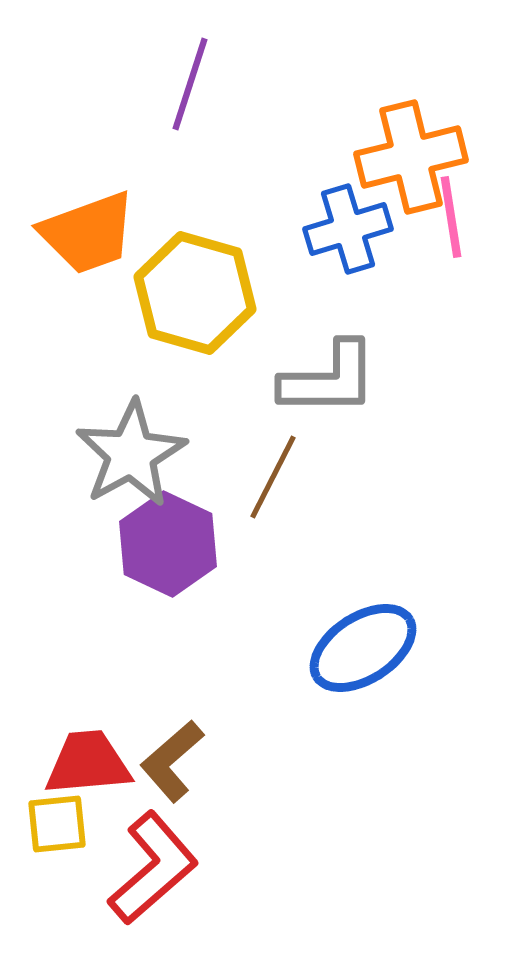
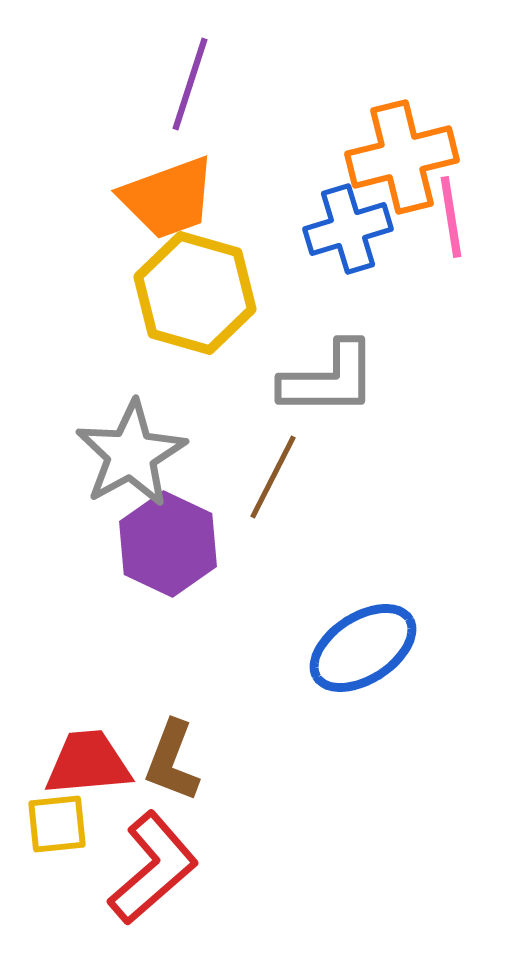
orange cross: moved 9 px left
orange trapezoid: moved 80 px right, 35 px up
brown L-shape: rotated 28 degrees counterclockwise
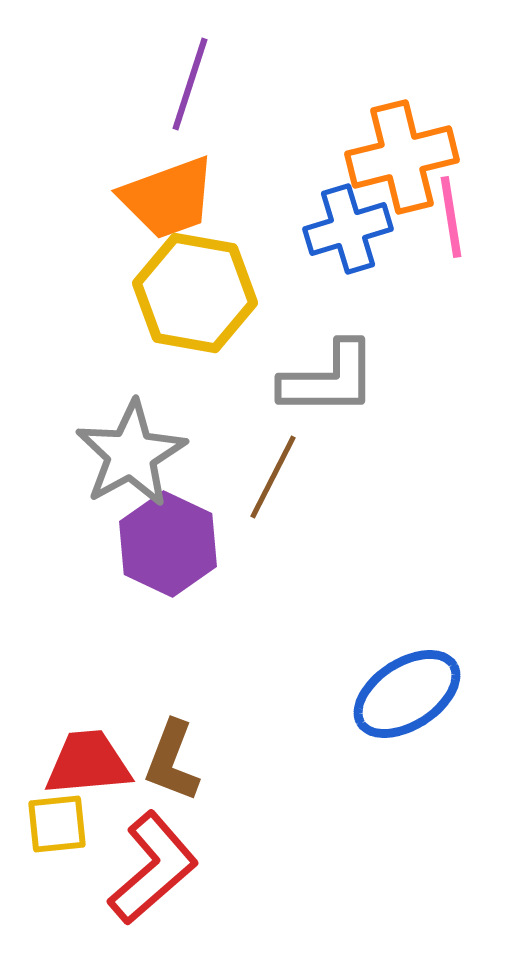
yellow hexagon: rotated 6 degrees counterclockwise
blue ellipse: moved 44 px right, 46 px down
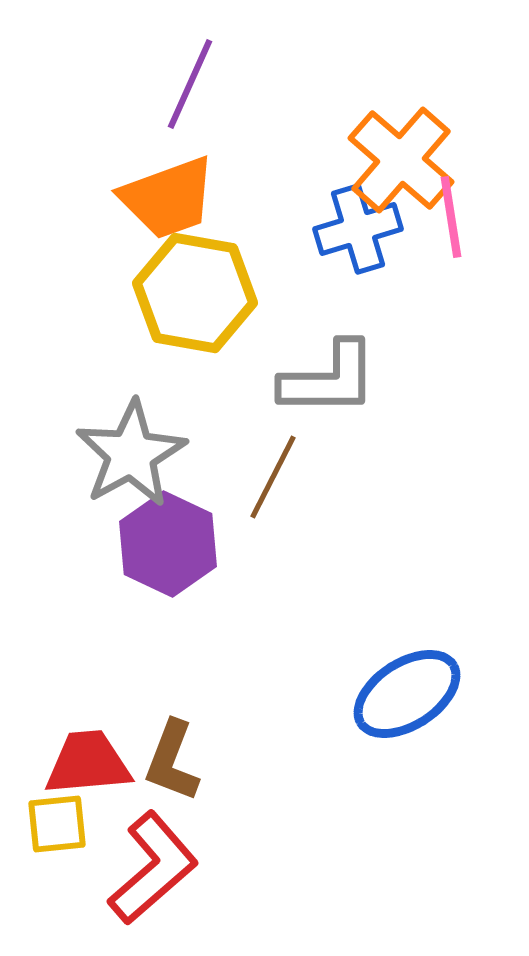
purple line: rotated 6 degrees clockwise
orange cross: moved 1 px left, 3 px down; rotated 35 degrees counterclockwise
blue cross: moved 10 px right
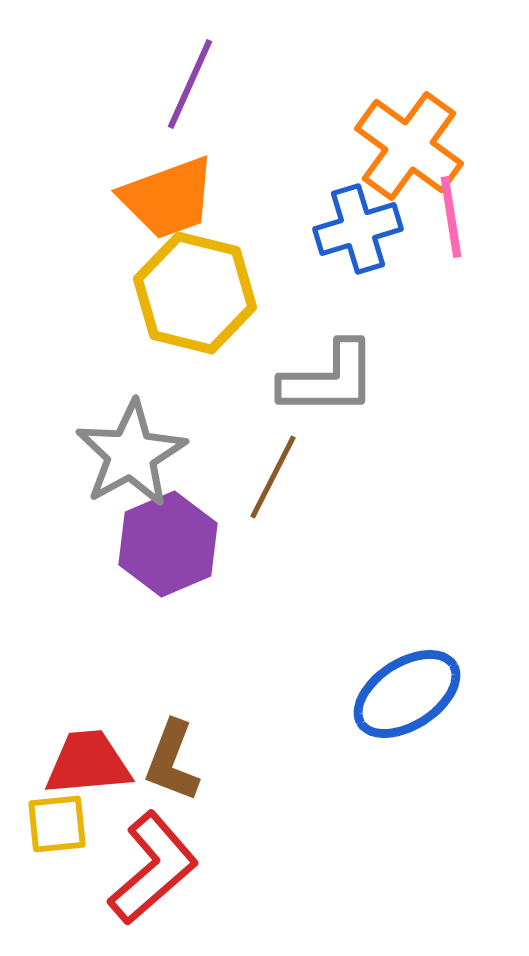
orange cross: moved 8 px right, 14 px up; rotated 5 degrees counterclockwise
yellow hexagon: rotated 4 degrees clockwise
purple hexagon: rotated 12 degrees clockwise
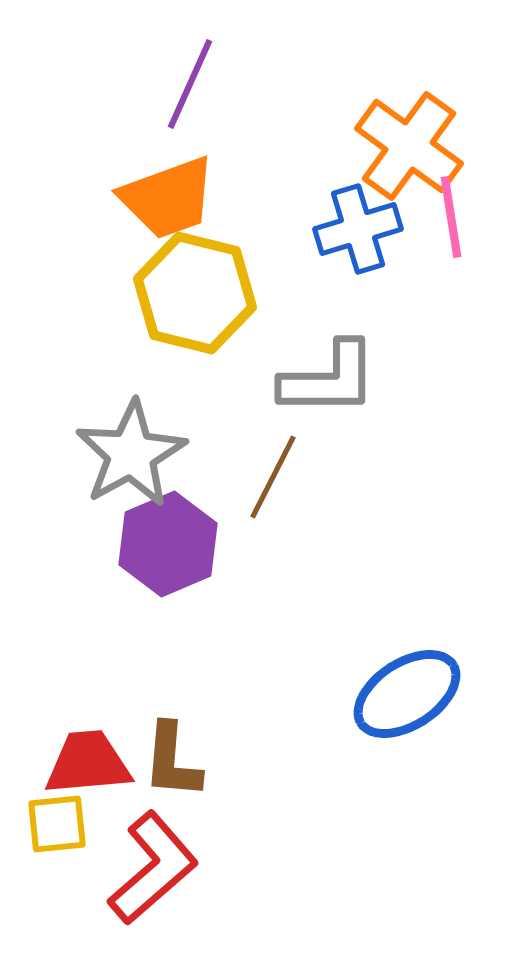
brown L-shape: rotated 16 degrees counterclockwise
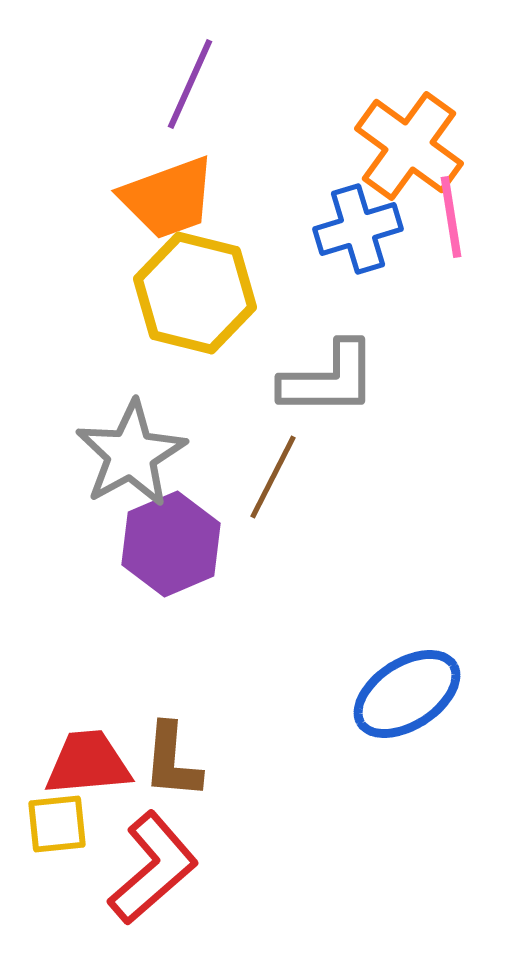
purple hexagon: moved 3 px right
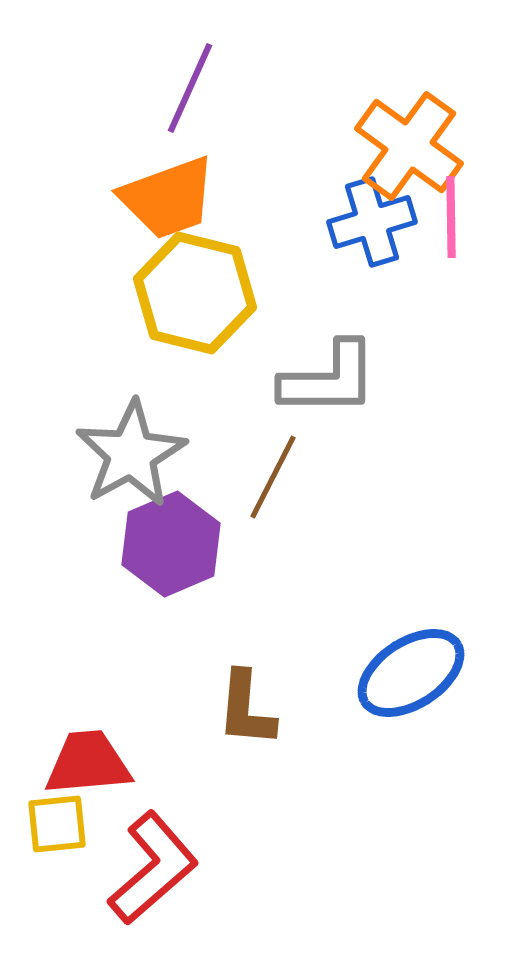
purple line: moved 4 px down
pink line: rotated 8 degrees clockwise
blue cross: moved 14 px right, 7 px up
blue ellipse: moved 4 px right, 21 px up
brown L-shape: moved 74 px right, 52 px up
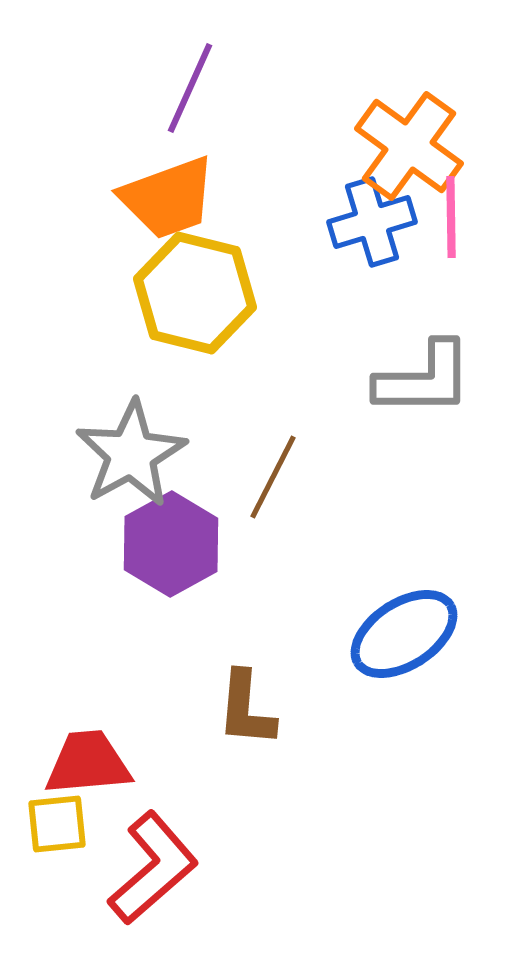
gray L-shape: moved 95 px right
purple hexagon: rotated 6 degrees counterclockwise
blue ellipse: moved 7 px left, 39 px up
